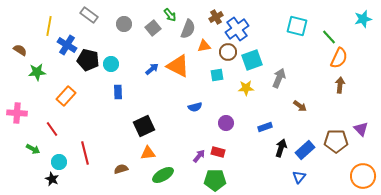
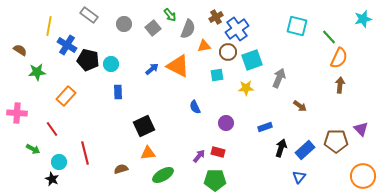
blue semicircle at (195, 107): rotated 80 degrees clockwise
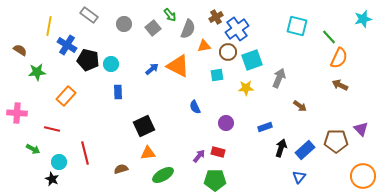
brown arrow at (340, 85): rotated 70 degrees counterclockwise
red line at (52, 129): rotated 42 degrees counterclockwise
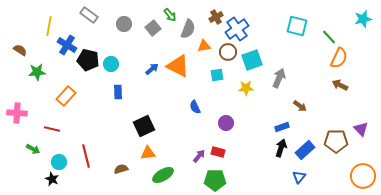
blue rectangle at (265, 127): moved 17 px right
red line at (85, 153): moved 1 px right, 3 px down
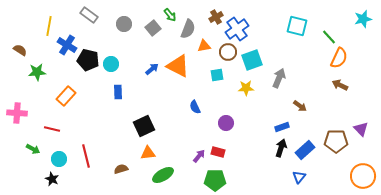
cyan circle at (59, 162): moved 3 px up
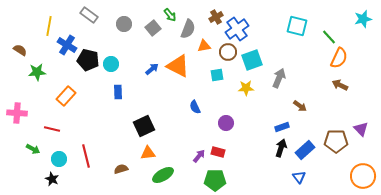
blue triangle at (299, 177): rotated 16 degrees counterclockwise
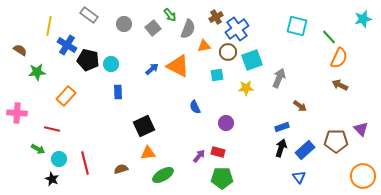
green arrow at (33, 149): moved 5 px right
red line at (86, 156): moved 1 px left, 7 px down
green pentagon at (215, 180): moved 7 px right, 2 px up
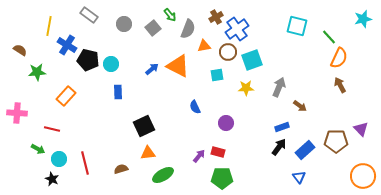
gray arrow at (279, 78): moved 9 px down
brown arrow at (340, 85): rotated 35 degrees clockwise
black arrow at (281, 148): moved 2 px left, 1 px up; rotated 18 degrees clockwise
